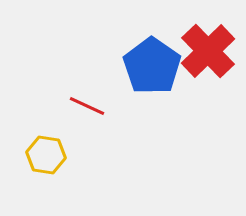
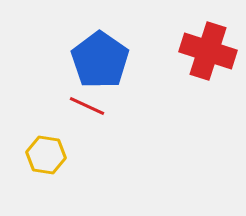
red cross: rotated 28 degrees counterclockwise
blue pentagon: moved 52 px left, 6 px up
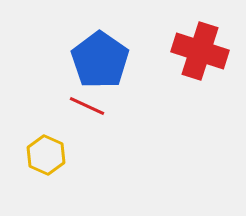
red cross: moved 8 px left
yellow hexagon: rotated 15 degrees clockwise
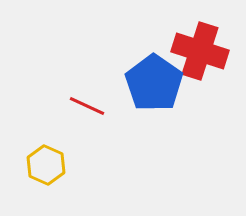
blue pentagon: moved 54 px right, 23 px down
yellow hexagon: moved 10 px down
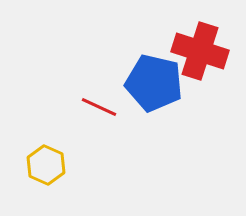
blue pentagon: rotated 22 degrees counterclockwise
red line: moved 12 px right, 1 px down
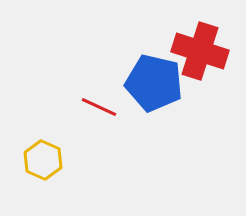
yellow hexagon: moved 3 px left, 5 px up
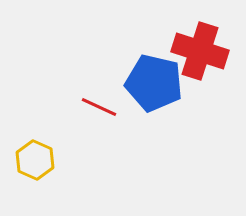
yellow hexagon: moved 8 px left
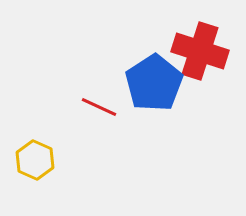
blue pentagon: rotated 26 degrees clockwise
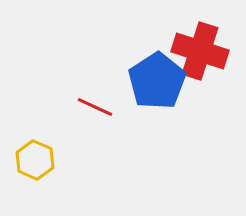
blue pentagon: moved 3 px right, 2 px up
red line: moved 4 px left
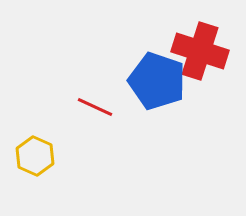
blue pentagon: rotated 20 degrees counterclockwise
yellow hexagon: moved 4 px up
